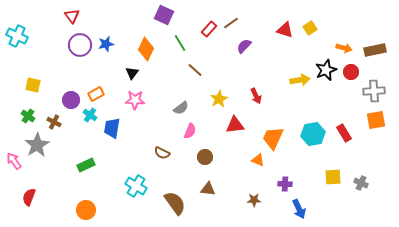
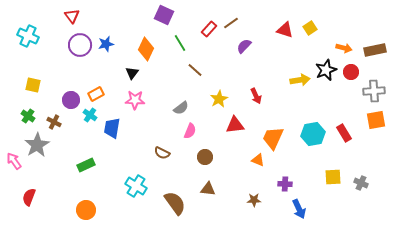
cyan cross at (17, 36): moved 11 px right
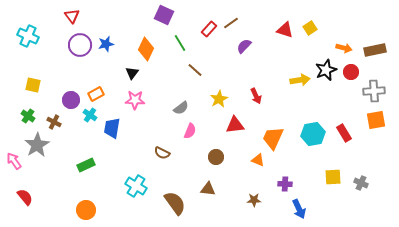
brown circle at (205, 157): moved 11 px right
red semicircle at (29, 197): moved 4 px left; rotated 120 degrees clockwise
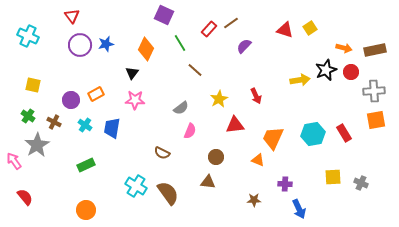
cyan cross at (90, 115): moved 5 px left, 10 px down
brown triangle at (208, 189): moved 7 px up
brown semicircle at (175, 203): moved 7 px left, 10 px up
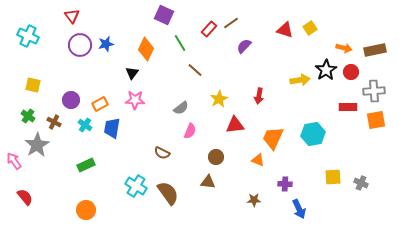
black star at (326, 70): rotated 10 degrees counterclockwise
orange rectangle at (96, 94): moved 4 px right, 10 px down
red arrow at (256, 96): moved 3 px right; rotated 35 degrees clockwise
red rectangle at (344, 133): moved 4 px right, 26 px up; rotated 60 degrees counterclockwise
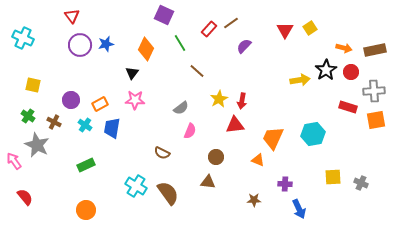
red triangle at (285, 30): rotated 42 degrees clockwise
cyan cross at (28, 36): moved 5 px left, 2 px down
brown line at (195, 70): moved 2 px right, 1 px down
red arrow at (259, 96): moved 17 px left, 5 px down
red rectangle at (348, 107): rotated 18 degrees clockwise
gray star at (37, 145): rotated 15 degrees counterclockwise
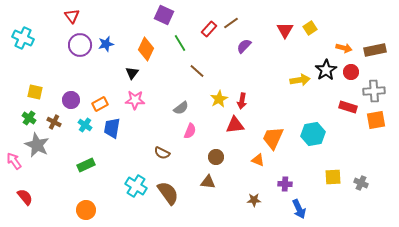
yellow square at (33, 85): moved 2 px right, 7 px down
green cross at (28, 116): moved 1 px right, 2 px down
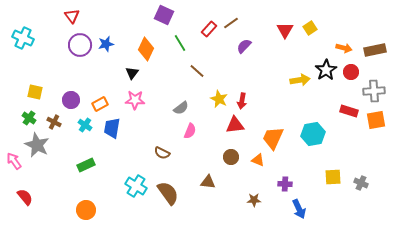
yellow star at (219, 99): rotated 18 degrees counterclockwise
red rectangle at (348, 107): moved 1 px right, 4 px down
brown circle at (216, 157): moved 15 px right
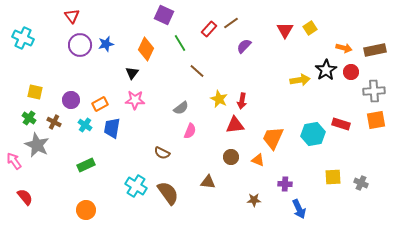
red rectangle at (349, 111): moved 8 px left, 13 px down
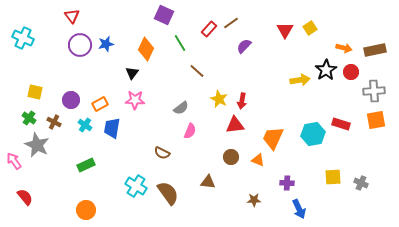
purple cross at (285, 184): moved 2 px right, 1 px up
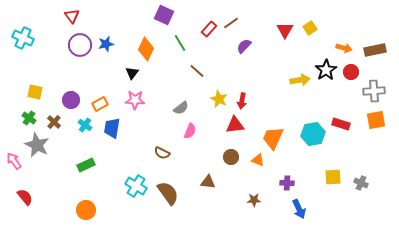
brown cross at (54, 122): rotated 16 degrees clockwise
